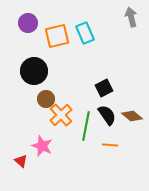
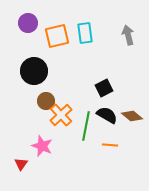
gray arrow: moved 3 px left, 18 px down
cyan rectangle: rotated 15 degrees clockwise
brown circle: moved 2 px down
black semicircle: rotated 25 degrees counterclockwise
red triangle: moved 3 px down; rotated 24 degrees clockwise
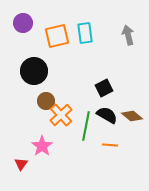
purple circle: moved 5 px left
pink star: rotated 15 degrees clockwise
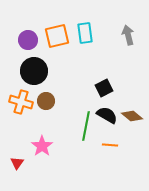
purple circle: moved 5 px right, 17 px down
orange cross: moved 40 px left, 13 px up; rotated 30 degrees counterclockwise
red triangle: moved 4 px left, 1 px up
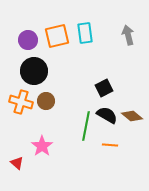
red triangle: rotated 24 degrees counterclockwise
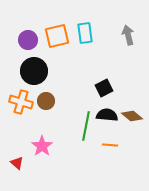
black semicircle: rotated 25 degrees counterclockwise
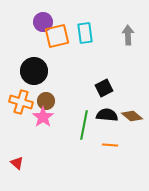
gray arrow: rotated 12 degrees clockwise
purple circle: moved 15 px right, 18 px up
green line: moved 2 px left, 1 px up
pink star: moved 1 px right, 29 px up
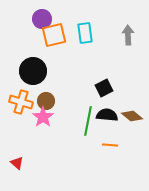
purple circle: moved 1 px left, 3 px up
orange square: moved 3 px left, 1 px up
black circle: moved 1 px left
green line: moved 4 px right, 4 px up
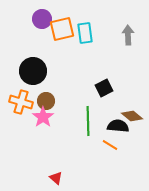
orange square: moved 8 px right, 6 px up
black semicircle: moved 11 px right, 11 px down
green line: rotated 12 degrees counterclockwise
orange line: rotated 28 degrees clockwise
red triangle: moved 39 px right, 15 px down
